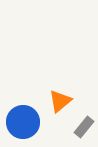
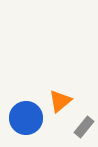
blue circle: moved 3 px right, 4 px up
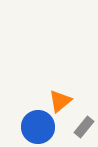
blue circle: moved 12 px right, 9 px down
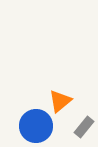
blue circle: moved 2 px left, 1 px up
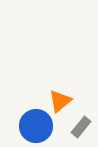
gray rectangle: moved 3 px left
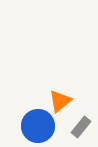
blue circle: moved 2 px right
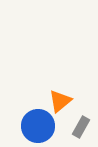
gray rectangle: rotated 10 degrees counterclockwise
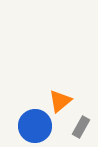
blue circle: moved 3 px left
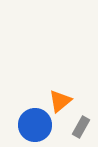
blue circle: moved 1 px up
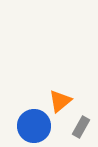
blue circle: moved 1 px left, 1 px down
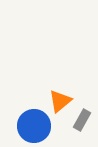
gray rectangle: moved 1 px right, 7 px up
